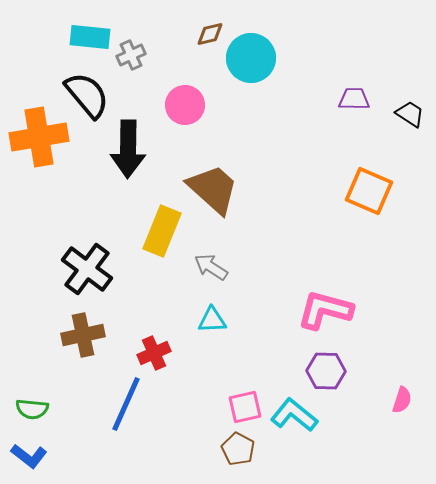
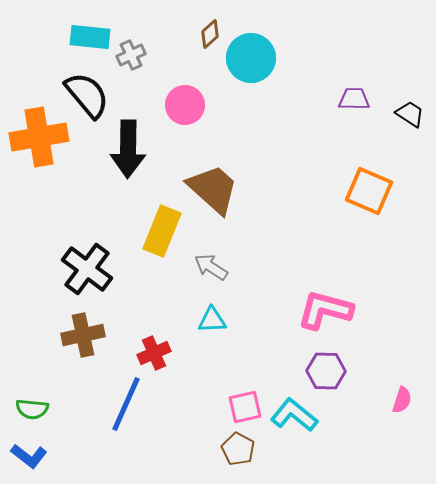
brown diamond: rotated 28 degrees counterclockwise
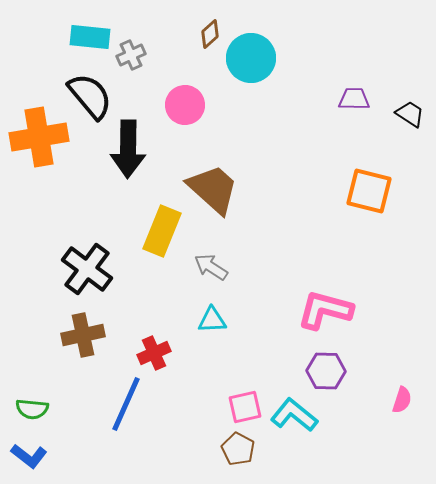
black semicircle: moved 3 px right, 1 px down
orange square: rotated 9 degrees counterclockwise
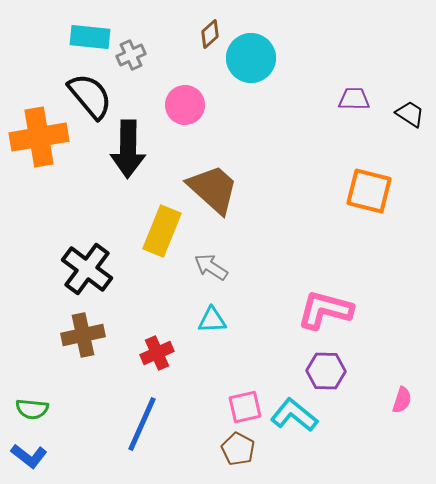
red cross: moved 3 px right
blue line: moved 16 px right, 20 px down
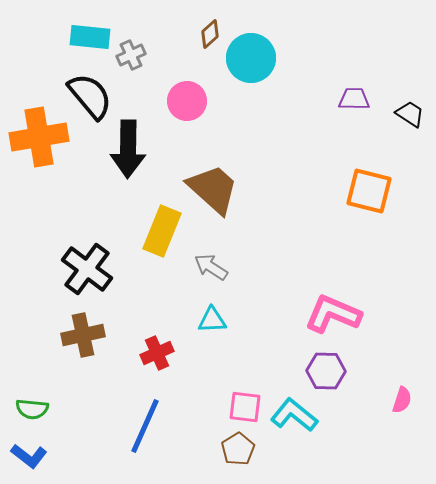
pink circle: moved 2 px right, 4 px up
pink L-shape: moved 8 px right, 4 px down; rotated 8 degrees clockwise
pink square: rotated 20 degrees clockwise
blue line: moved 3 px right, 2 px down
brown pentagon: rotated 12 degrees clockwise
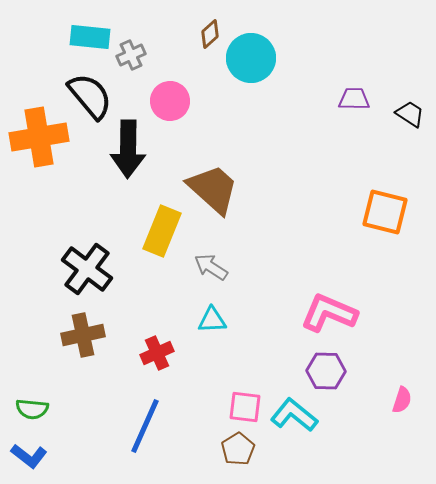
pink circle: moved 17 px left
orange square: moved 16 px right, 21 px down
pink L-shape: moved 4 px left, 1 px up
